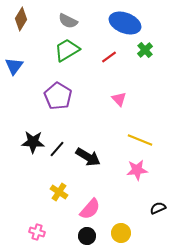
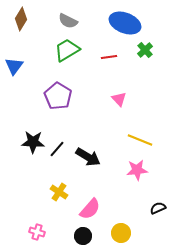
red line: rotated 28 degrees clockwise
black circle: moved 4 px left
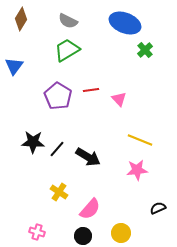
red line: moved 18 px left, 33 px down
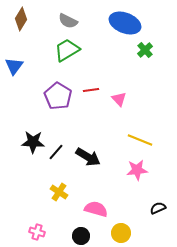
black line: moved 1 px left, 3 px down
pink semicircle: moved 6 px right; rotated 115 degrees counterclockwise
black circle: moved 2 px left
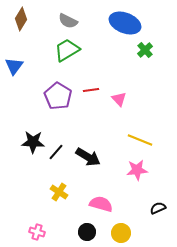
pink semicircle: moved 5 px right, 5 px up
black circle: moved 6 px right, 4 px up
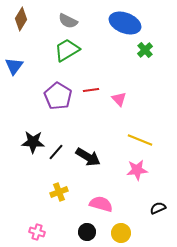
yellow cross: rotated 36 degrees clockwise
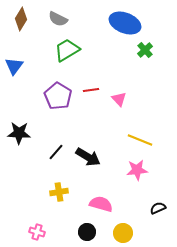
gray semicircle: moved 10 px left, 2 px up
black star: moved 14 px left, 9 px up
yellow cross: rotated 12 degrees clockwise
yellow circle: moved 2 px right
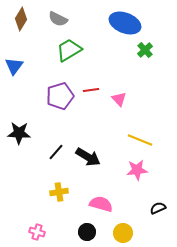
green trapezoid: moved 2 px right
purple pentagon: moved 2 px right; rotated 24 degrees clockwise
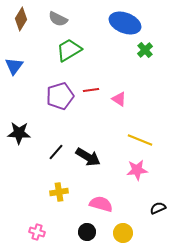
pink triangle: rotated 14 degrees counterclockwise
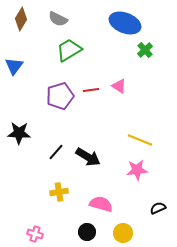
pink triangle: moved 13 px up
pink cross: moved 2 px left, 2 px down
